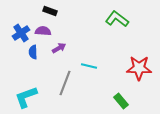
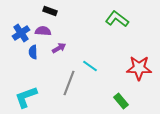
cyan line: moved 1 px right; rotated 21 degrees clockwise
gray line: moved 4 px right
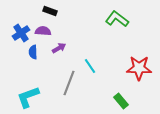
cyan line: rotated 21 degrees clockwise
cyan L-shape: moved 2 px right
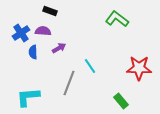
cyan L-shape: rotated 15 degrees clockwise
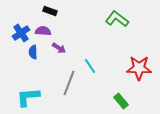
purple arrow: rotated 64 degrees clockwise
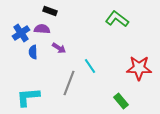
purple semicircle: moved 1 px left, 2 px up
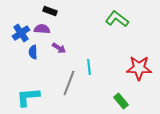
cyan line: moved 1 px left, 1 px down; rotated 28 degrees clockwise
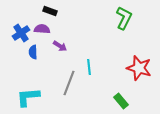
green L-shape: moved 7 px right, 1 px up; rotated 80 degrees clockwise
purple arrow: moved 1 px right, 2 px up
red star: rotated 15 degrees clockwise
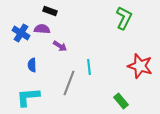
blue cross: rotated 24 degrees counterclockwise
blue semicircle: moved 1 px left, 13 px down
red star: moved 1 px right, 2 px up
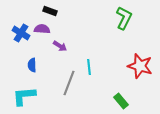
cyan L-shape: moved 4 px left, 1 px up
